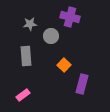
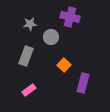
gray circle: moved 1 px down
gray rectangle: rotated 24 degrees clockwise
purple rectangle: moved 1 px right, 1 px up
pink rectangle: moved 6 px right, 5 px up
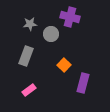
gray circle: moved 3 px up
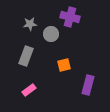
orange square: rotated 32 degrees clockwise
purple rectangle: moved 5 px right, 2 px down
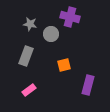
gray star: rotated 16 degrees clockwise
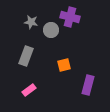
gray star: moved 1 px right, 2 px up
gray circle: moved 4 px up
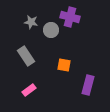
gray rectangle: rotated 54 degrees counterclockwise
orange square: rotated 24 degrees clockwise
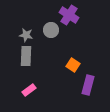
purple cross: moved 1 px left, 2 px up; rotated 18 degrees clockwise
gray star: moved 5 px left, 13 px down
gray rectangle: rotated 36 degrees clockwise
orange square: moved 9 px right; rotated 24 degrees clockwise
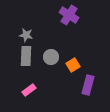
gray circle: moved 27 px down
orange square: rotated 24 degrees clockwise
